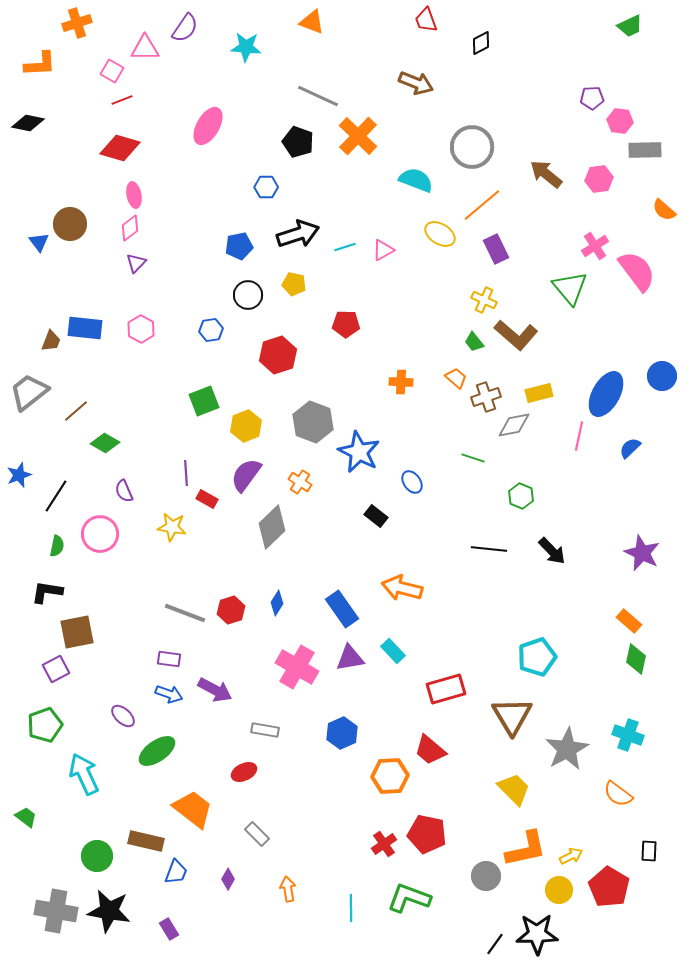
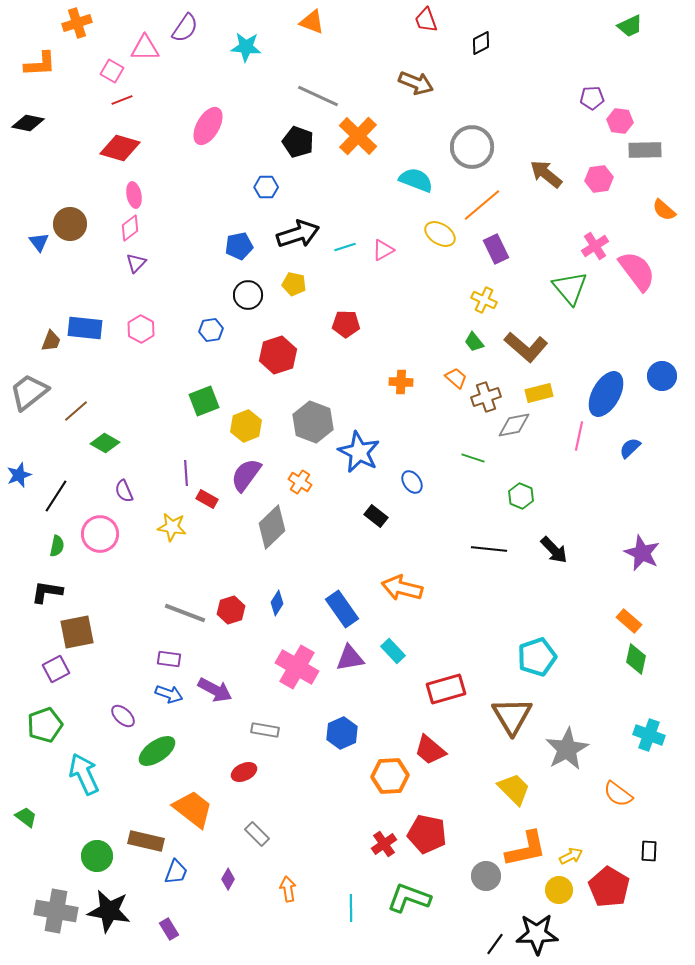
brown L-shape at (516, 335): moved 10 px right, 12 px down
black arrow at (552, 551): moved 2 px right, 1 px up
cyan cross at (628, 735): moved 21 px right
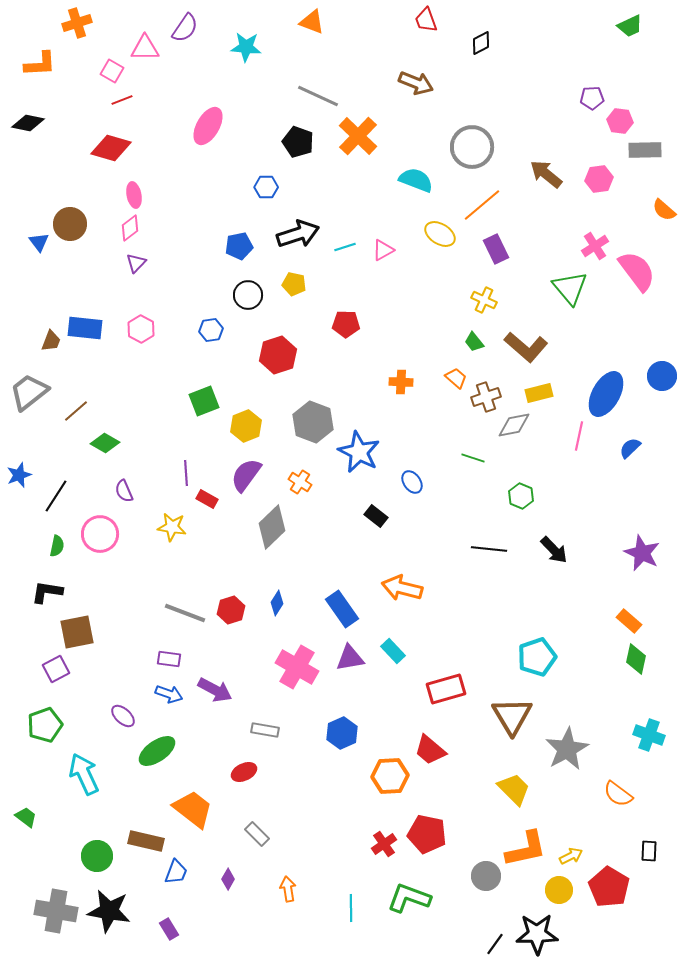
red diamond at (120, 148): moved 9 px left
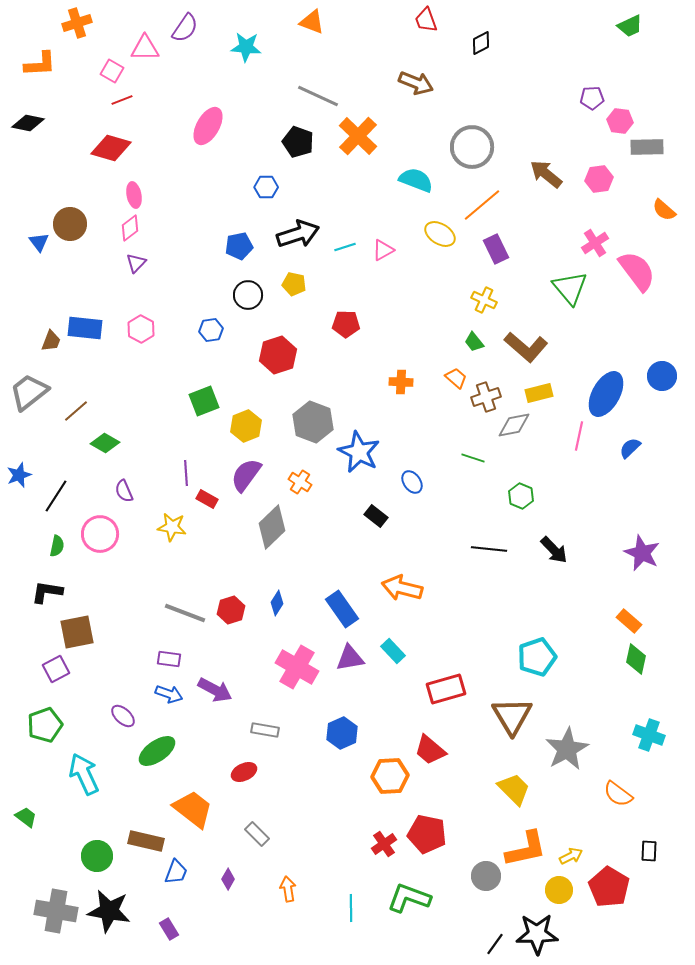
gray rectangle at (645, 150): moved 2 px right, 3 px up
pink cross at (595, 246): moved 3 px up
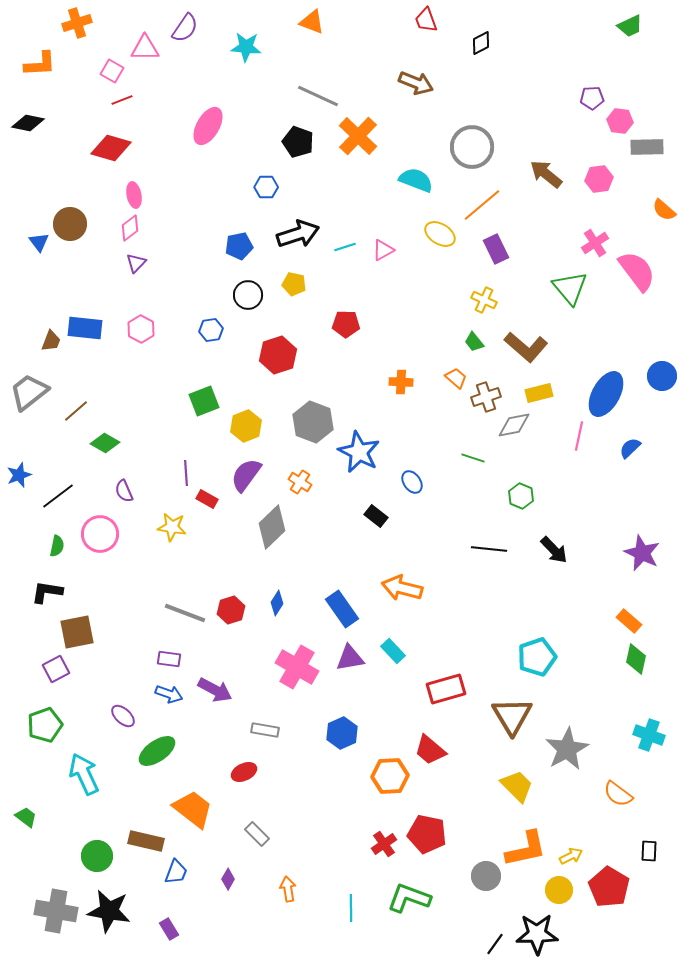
black line at (56, 496): moved 2 px right; rotated 20 degrees clockwise
yellow trapezoid at (514, 789): moved 3 px right, 3 px up
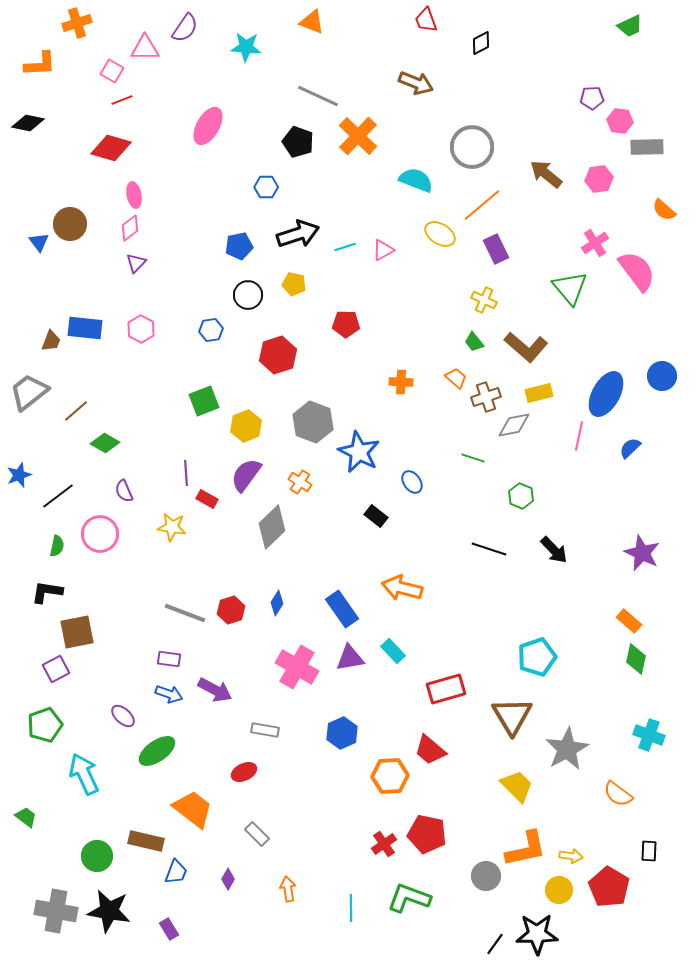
black line at (489, 549): rotated 12 degrees clockwise
yellow arrow at (571, 856): rotated 35 degrees clockwise
